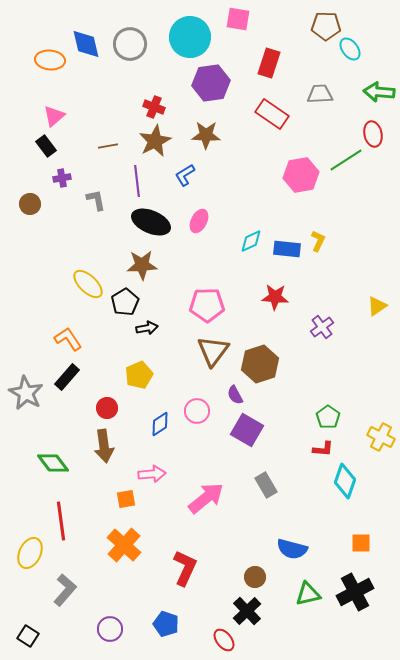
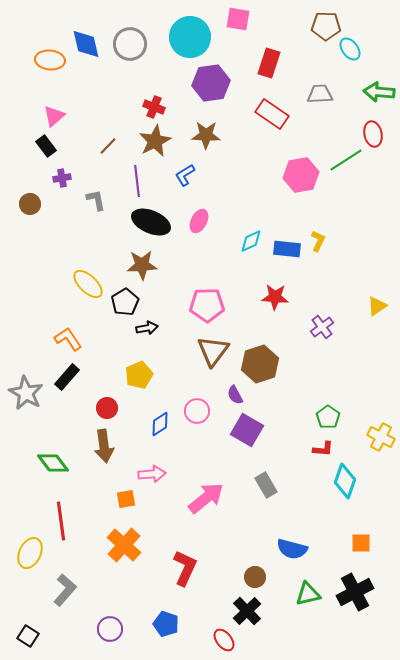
brown line at (108, 146): rotated 36 degrees counterclockwise
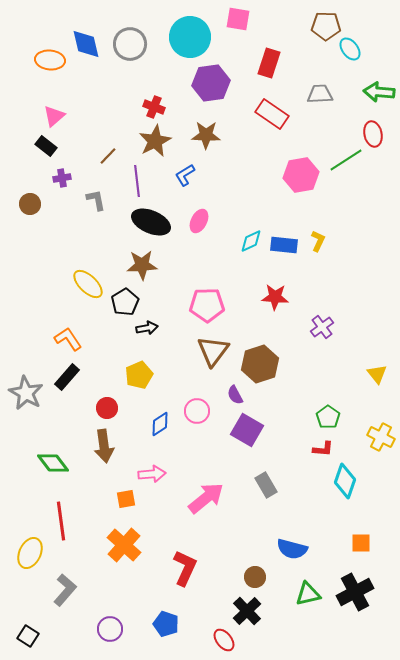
black rectangle at (46, 146): rotated 15 degrees counterclockwise
brown line at (108, 146): moved 10 px down
blue rectangle at (287, 249): moved 3 px left, 4 px up
yellow triangle at (377, 306): moved 68 px down; rotated 35 degrees counterclockwise
